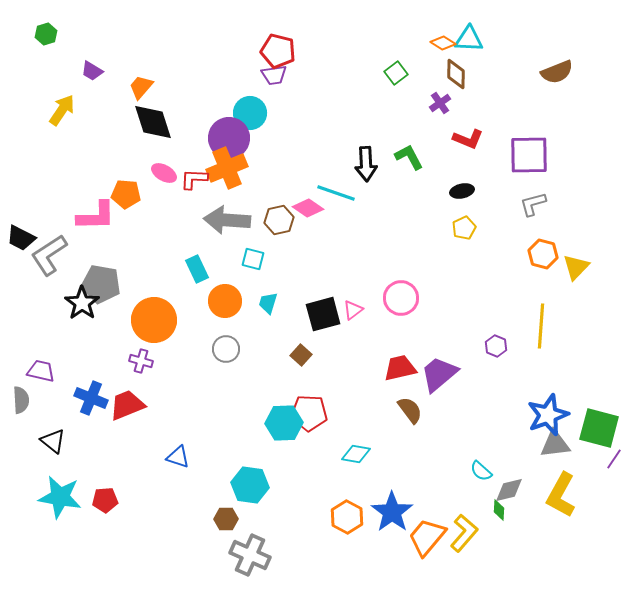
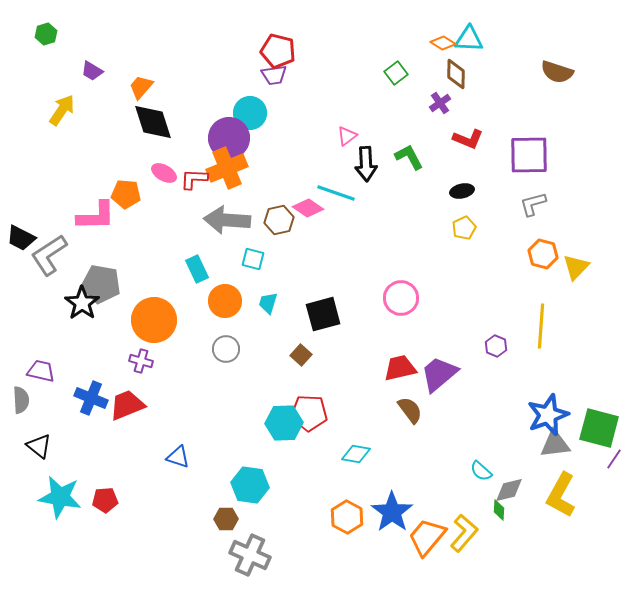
brown semicircle at (557, 72): rotated 40 degrees clockwise
pink triangle at (353, 310): moved 6 px left, 174 px up
black triangle at (53, 441): moved 14 px left, 5 px down
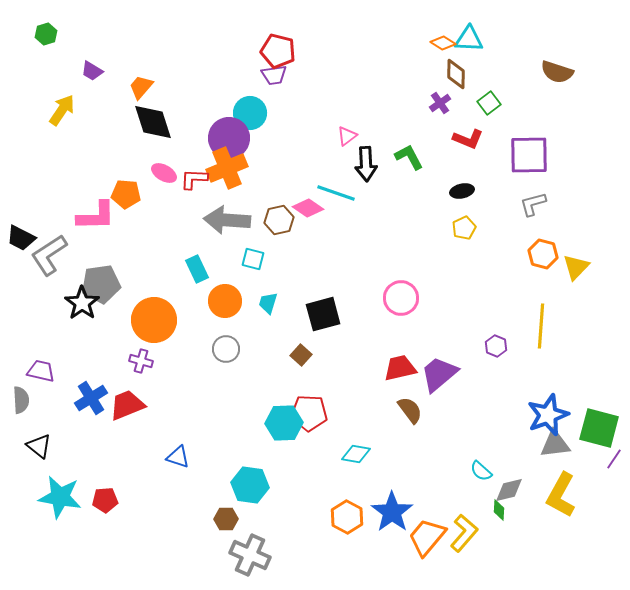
green square at (396, 73): moved 93 px right, 30 px down
gray pentagon at (101, 284): rotated 18 degrees counterclockwise
blue cross at (91, 398): rotated 36 degrees clockwise
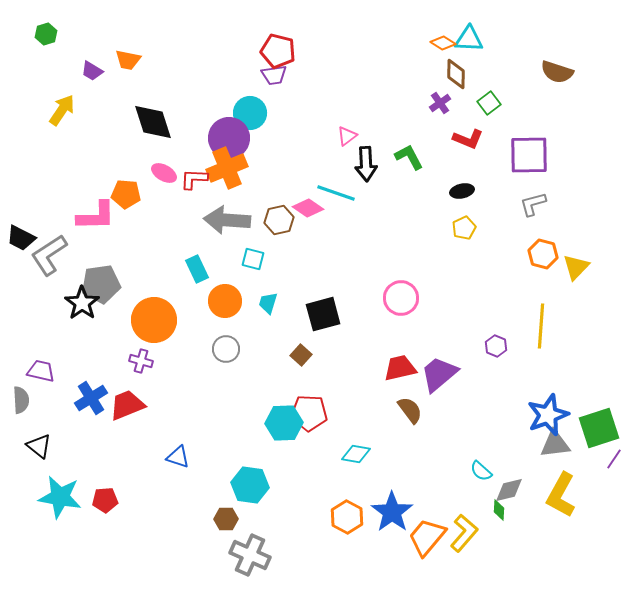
orange trapezoid at (141, 87): moved 13 px left, 27 px up; rotated 120 degrees counterclockwise
green square at (599, 428): rotated 33 degrees counterclockwise
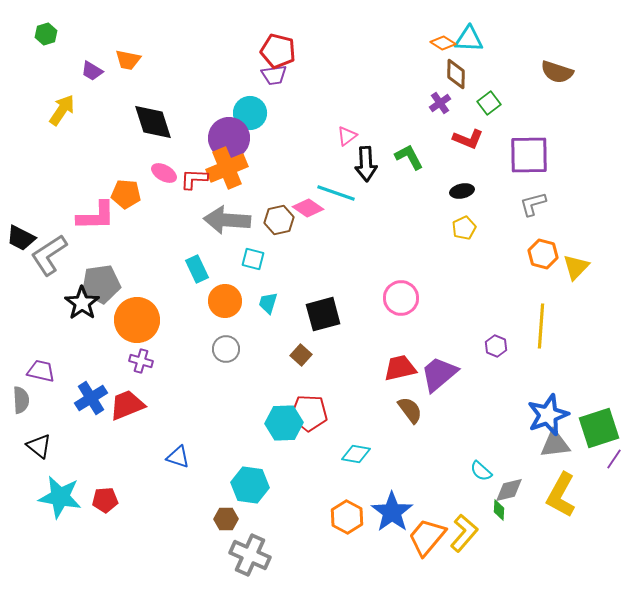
orange circle at (154, 320): moved 17 px left
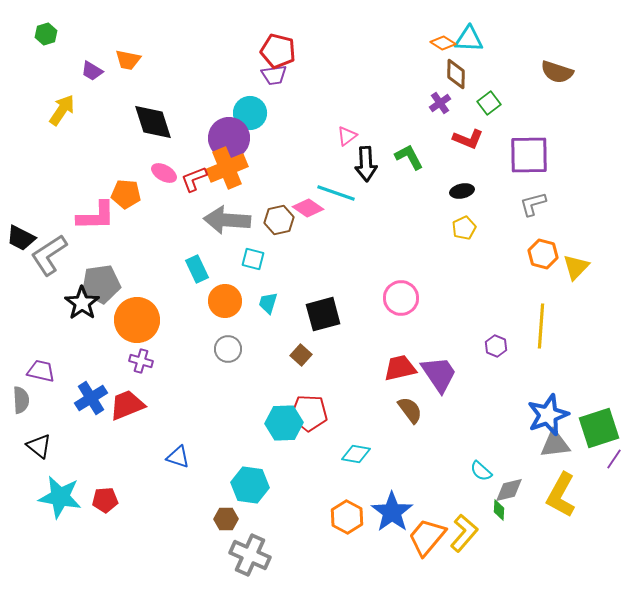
red L-shape at (194, 179): rotated 24 degrees counterclockwise
gray circle at (226, 349): moved 2 px right
purple trapezoid at (439, 374): rotated 96 degrees clockwise
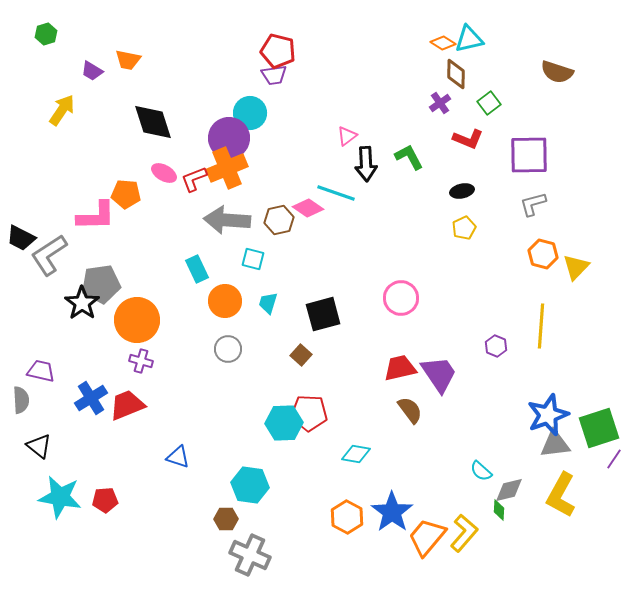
cyan triangle at (469, 39): rotated 16 degrees counterclockwise
